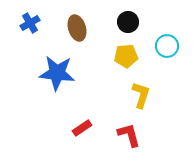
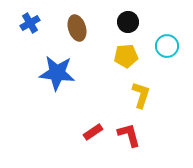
red rectangle: moved 11 px right, 4 px down
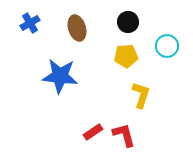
blue star: moved 3 px right, 3 px down
red L-shape: moved 5 px left
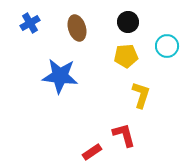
red rectangle: moved 1 px left, 20 px down
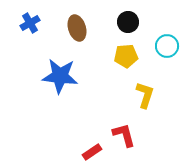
yellow L-shape: moved 4 px right
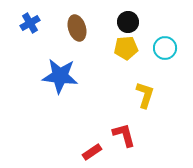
cyan circle: moved 2 px left, 2 px down
yellow pentagon: moved 8 px up
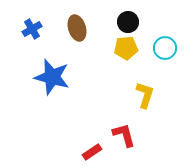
blue cross: moved 2 px right, 6 px down
blue star: moved 8 px left, 1 px down; rotated 9 degrees clockwise
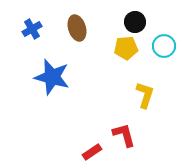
black circle: moved 7 px right
cyan circle: moved 1 px left, 2 px up
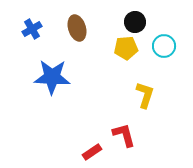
blue star: rotated 12 degrees counterclockwise
